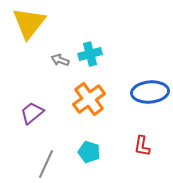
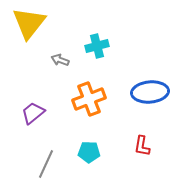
cyan cross: moved 7 px right, 8 px up
orange cross: rotated 16 degrees clockwise
purple trapezoid: moved 1 px right
cyan pentagon: rotated 15 degrees counterclockwise
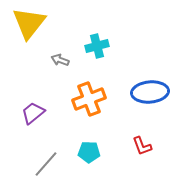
red L-shape: rotated 30 degrees counterclockwise
gray line: rotated 16 degrees clockwise
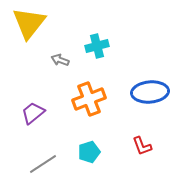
cyan pentagon: rotated 20 degrees counterclockwise
gray line: moved 3 px left; rotated 16 degrees clockwise
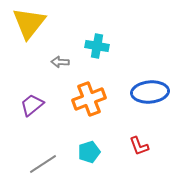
cyan cross: rotated 25 degrees clockwise
gray arrow: moved 2 px down; rotated 18 degrees counterclockwise
purple trapezoid: moved 1 px left, 8 px up
red L-shape: moved 3 px left
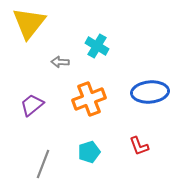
cyan cross: rotated 20 degrees clockwise
gray line: rotated 36 degrees counterclockwise
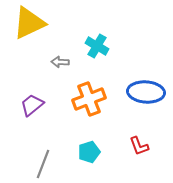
yellow triangle: rotated 27 degrees clockwise
blue ellipse: moved 4 px left; rotated 9 degrees clockwise
